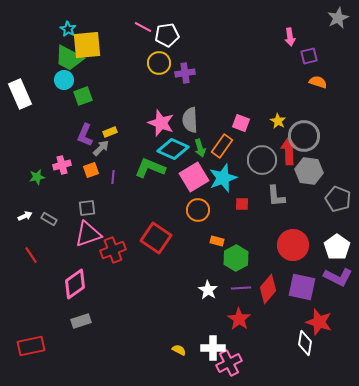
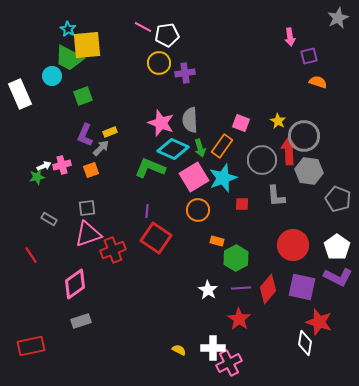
cyan circle at (64, 80): moved 12 px left, 4 px up
purple line at (113, 177): moved 34 px right, 34 px down
white arrow at (25, 216): moved 19 px right, 50 px up
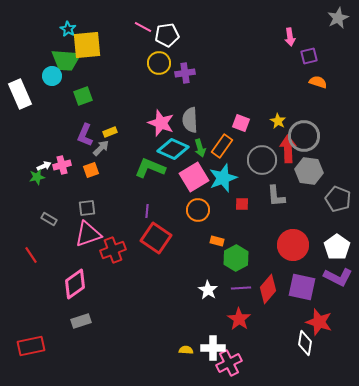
green trapezoid at (69, 58): moved 3 px left, 2 px down; rotated 24 degrees counterclockwise
red arrow at (289, 151): moved 1 px left, 2 px up
yellow semicircle at (179, 350): moved 7 px right; rotated 24 degrees counterclockwise
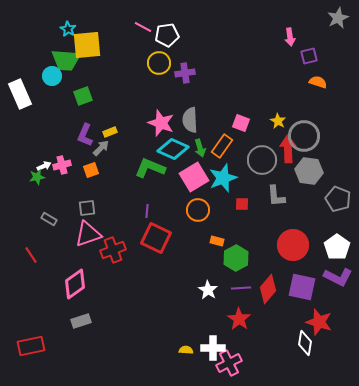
red square at (156, 238): rotated 8 degrees counterclockwise
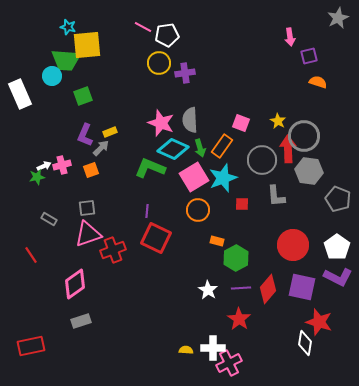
cyan star at (68, 29): moved 2 px up; rotated 14 degrees counterclockwise
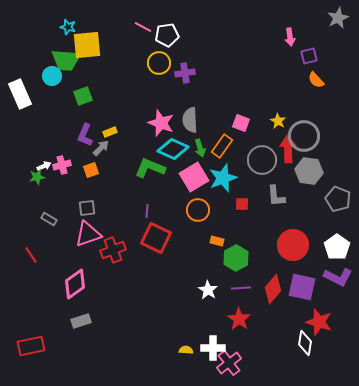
orange semicircle at (318, 82): moved 2 px left, 2 px up; rotated 150 degrees counterclockwise
red diamond at (268, 289): moved 5 px right
pink cross at (229, 363): rotated 10 degrees counterclockwise
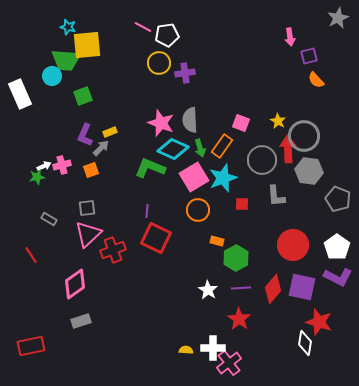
pink triangle at (88, 234): rotated 24 degrees counterclockwise
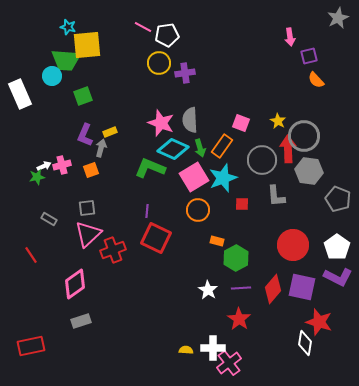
gray arrow at (101, 148): rotated 30 degrees counterclockwise
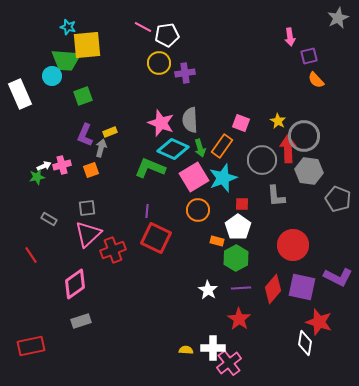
white pentagon at (337, 247): moved 99 px left, 20 px up
